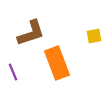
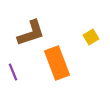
yellow square: moved 3 px left, 1 px down; rotated 21 degrees counterclockwise
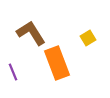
brown L-shape: rotated 104 degrees counterclockwise
yellow square: moved 3 px left, 1 px down
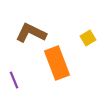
brown L-shape: rotated 32 degrees counterclockwise
purple line: moved 1 px right, 8 px down
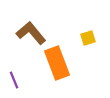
brown L-shape: rotated 24 degrees clockwise
yellow square: rotated 14 degrees clockwise
